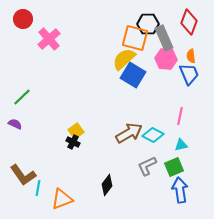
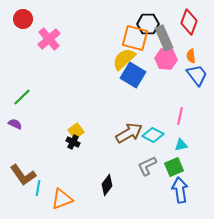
blue trapezoid: moved 8 px right, 1 px down; rotated 15 degrees counterclockwise
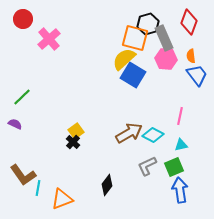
black hexagon: rotated 15 degrees counterclockwise
black cross: rotated 16 degrees clockwise
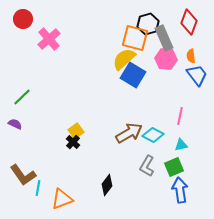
gray L-shape: rotated 35 degrees counterclockwise
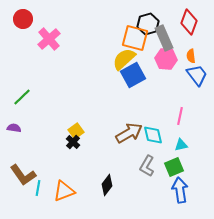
blue square: rotated 30 degrees clockwise
purple semicircle: moved 1 px left, 4 px down; rotated 16 degrees counterclockwise
cyan diamond: rotated 50 degrees clockwise
orange triangle: moved 2 px right, 8 px up
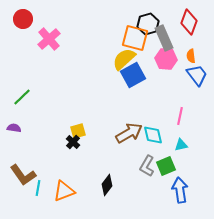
yellow square: moved 2 px right; rotated 21 degrees clockwise
green square: moved 8 px left, 1 px up
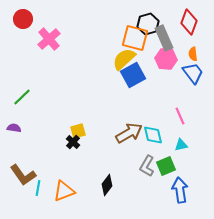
orange semicircle: moved 2 px right, 2 px up
blue trapezoid: moved 4 px left, 2 px up
pink line: rotated 36 degrees counterclockwise
